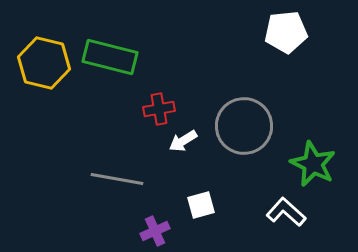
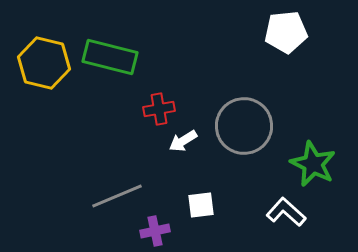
gray line: moved 17 px down; rotated 33 degrees counterclockwise
white square: rotated 8 degrees clockwise
purple cross: rotated 12 degrees clockwise
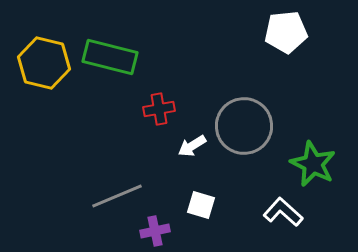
white arrow: moved 9 px right, 5 px down
white square: rotated 24 degrees clockwise
white L-shape: moved 3 px left
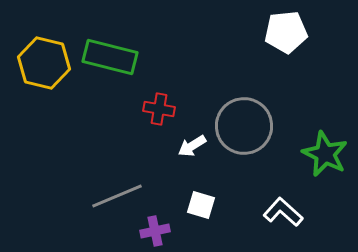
red cross: rotated 20 degrees clockwise
green star: moved 12 px right, 10 px up
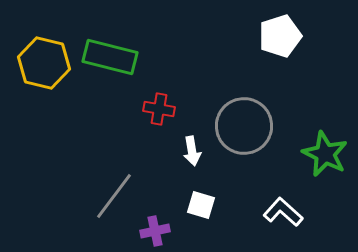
white pentagon: moved 6 px left, 4 px down; rotated 12 degrees counterclockwise
white arrow: moved 5 px down; rotated 68 degrees counterclockwise
gray line: moved 3 px left; rotated 30 degrees counterclockwise
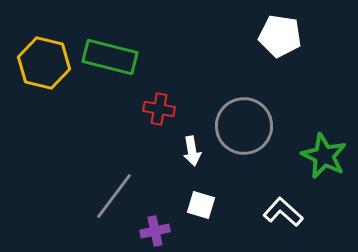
white pentagon: rotated 27 degrees clockwise
green star: moved 1 px left, 2 px down
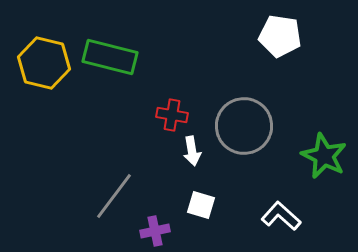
red cross: moved 13 px right, 6 px down
white L-shape: moved 2 px left, 4 px down
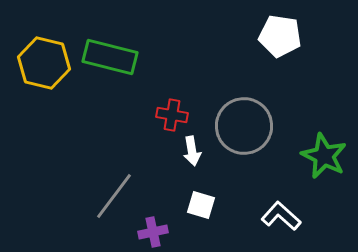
purple cross: moved 2 px left, 1 px down
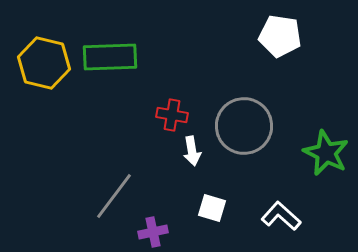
green rectangle: rotated 16 degrees counterclockwise
green star: moved 2 px right, 3 px up
white square: moved 11 px right, 3 px down
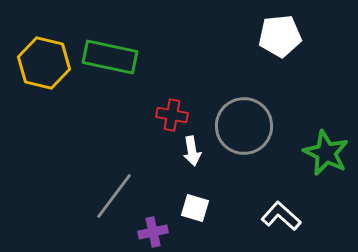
white pentagon: rotated 15 degrees counterclockwise
green rectangle: rotated 14 degrees clockwise
white square: moved 17 px left
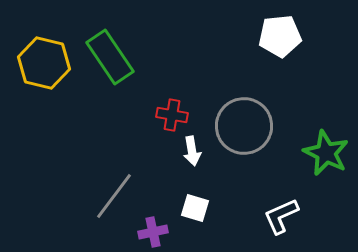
green rectangle: rotated 44 degrees clockwise
white L-shape: rotated 66 degrees counterclockwise
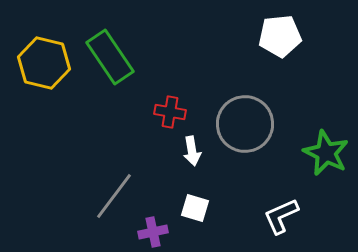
red cross: moved 2 px left, 3 px up
gray circle: moved 1 px right, 2 px up
